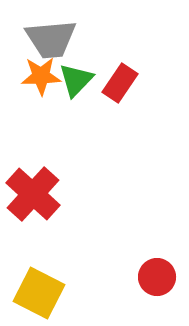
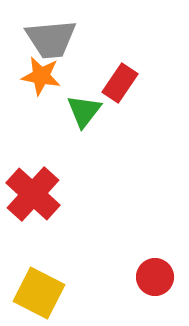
orange star: rotated 12 degrees clockwise
green triangle: moved 8 px right, 31 px down; rotated 6 degrees counterclockwise
red circle: moved 2 px left
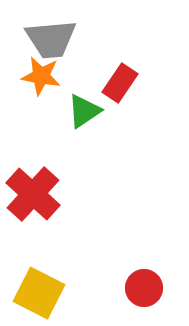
green triangle: rotated 18 degrees clockwise
red circle: moved 11 px left, 11 px down
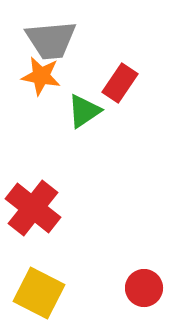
gray trapezoid: moved 1 px down
red cross: moved 14 px down; rotated 4 degrees counterclockwise
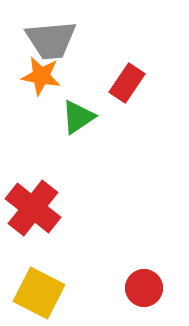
red rectangle: moved 7 px right
green triangle: moved 6 px left, 6 px down
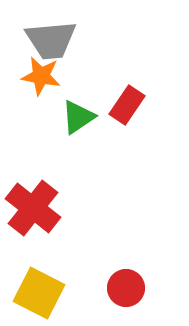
red rectangle: moved 22 px down
red circle: moved 18 px left
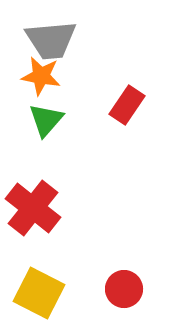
green triangle: moved 32 px left, 3 px down; rotated 15 degrees counterclockwise
red circle: moved 2 px left, 1 px down
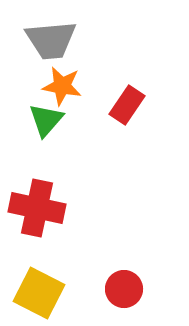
orange star: moved 21 px right, 10 px down
red cross: moved 4 px right; rotated 26 degrees counterclockwise
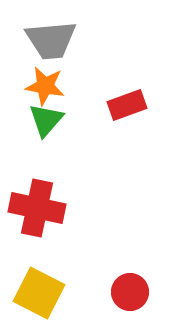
orange star: moved 17 px left
red rectangle: rotated 36 degrees clockwise
red circle: moved 6 px right, 3 px down
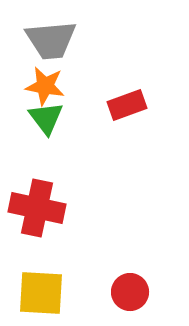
green triangle: moved 2 px up; rotated 18 degrees counterclockwise
yellow square: moved 2 px right; rotated 24 degrees counterclockwise
